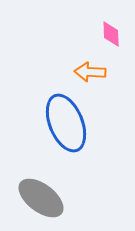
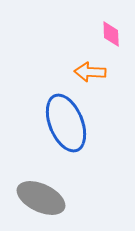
gray ellipse: rotated 12 degrees counterclockwise
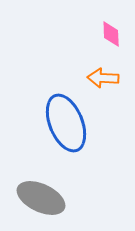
orange arrow: moved 13 px right, 6 px down
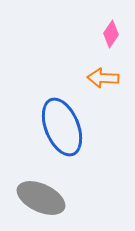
pink diamond: rotated 36 degrees clockwise
blue ellipse: moved 4 px left, 4 px down
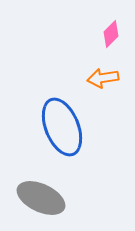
pink diamond: rotated 12 degrees clockwise
orange arrow: rotated 12 degrees counterclockwise
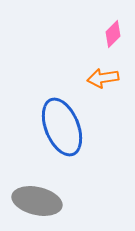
pink diamond: moved 2 px right
gray ellipse: moved 4 px left, 3 px down; rotated 12 degrees counterclockwise
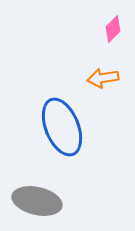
pink diamond: moved 5 px up
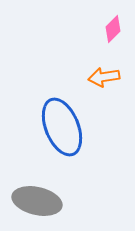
orange arrow: moved 1 px right, 1 px up
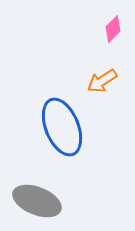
orange arrow: moved 2 px left, 4 px down; rotated 24 degrees counterclockwise
gray ellipse: rotated 9 degrees clockwise
